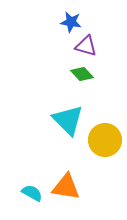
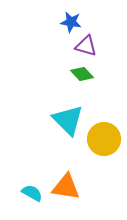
yellow circle: moved 1 px left, 1 px up
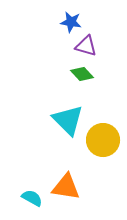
yellow circle: moved 1 px left, 1 px down
cyan semicircle: moved 5 px down
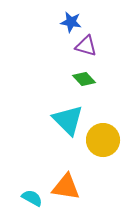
green diamond: moved 2 px right, 5 px down
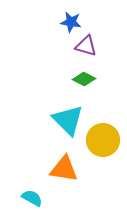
green diamond: rotated 20 degrees counterclockwise
orange triangle: moved 2 px left, 18 px up
